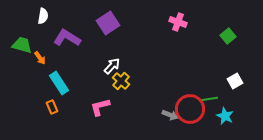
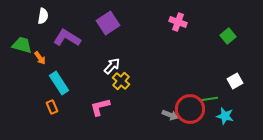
cyan star: rotated 12 degrees counterclockwise
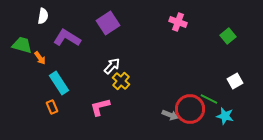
green line: rotated 36 degrees clockwise
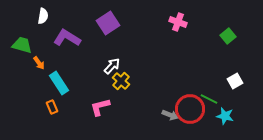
orange arrow: moved 1 px left, 5 px down
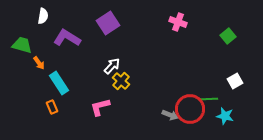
green line: rotated 30 degrees counterclockwise
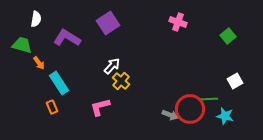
white semicircle: moved 7 px left, 3 px down
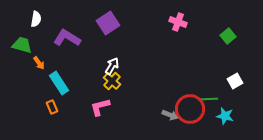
white arrow: rotated 12 degrees counterclockwise
yellow cross: moved 9 px left
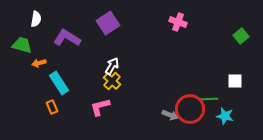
green square: moved 13 px right
orange arrow: rotated 112 degrees clockwise
white square: rotated 28 degrees clockwise
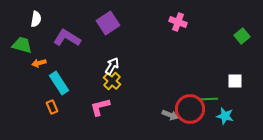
green square: moved 1 px right
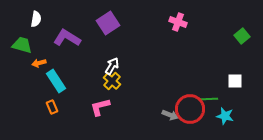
cyan rectangle: moved 3 px left, 2 px up
